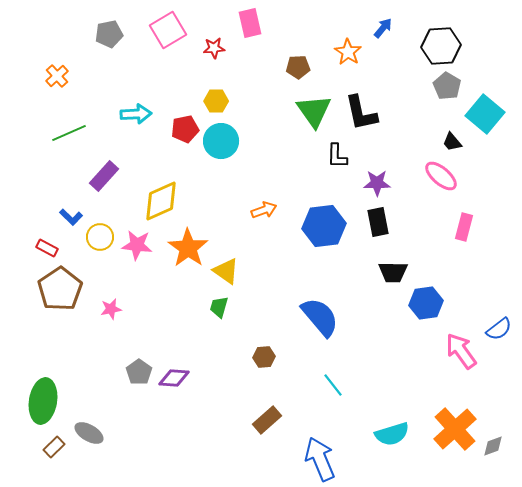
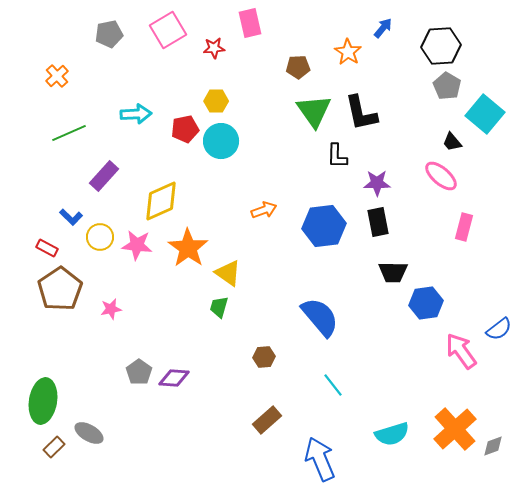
yellow triangle at (226, 271): moved 2 px right, 2 px down
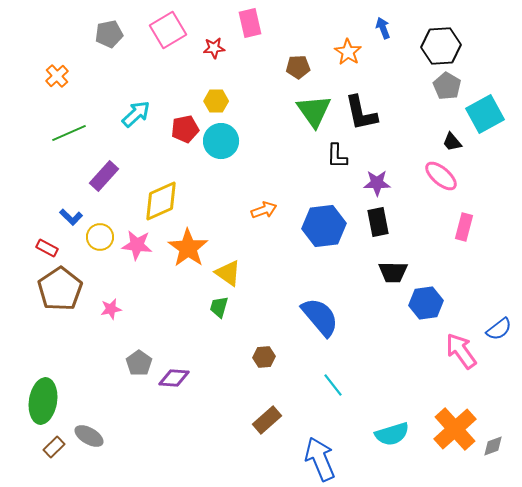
blue arrow at (383, 28): rotated 60 degrees counterclockwise
cyan arrow at (136, 114): rotated 40 degrees counterclockwise
cyan square at (485, 114): rotated 21 degrees clockwise
gray pentagon at (139, 372): moved 9 px up
gray ellipse at (89, 433): moved 3 px down
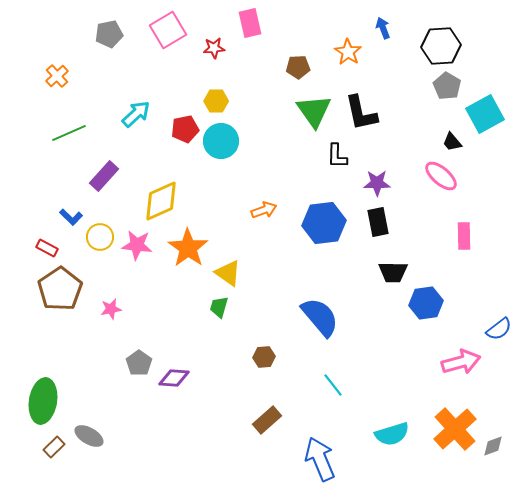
blue hexagon at (324, 226): moved 3 px up
pink rectangle at (464, 227): moved 9 px down; rotated 16 degrees counterclockwise
pink arrow at (461, 351): moved 11 px down; rotated 111 degrees clockwise
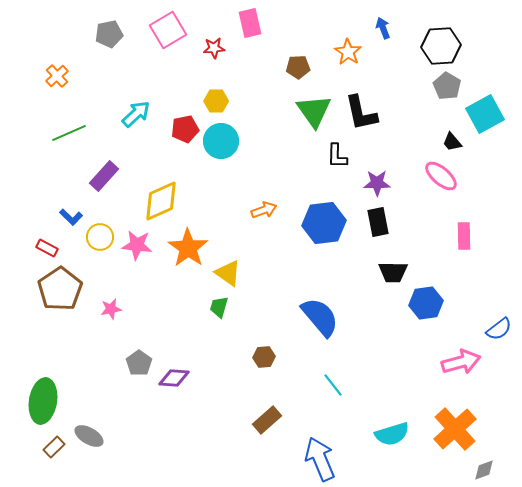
gray diamond at (493, 446): moved 9 px left, 24 px down
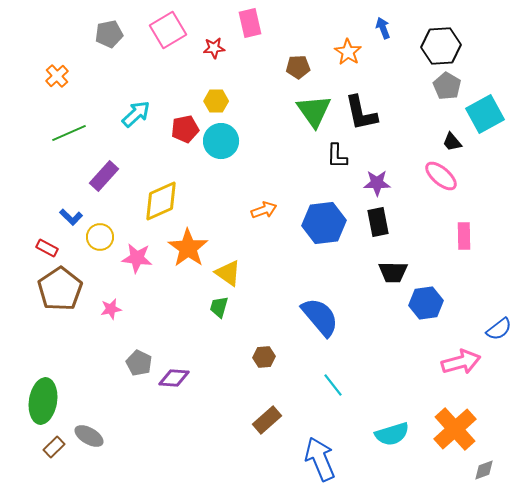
pink star at (137, 245): moved 13 px down
gray pentagon at (139, 363): rotated 10 degrees counterclockwise
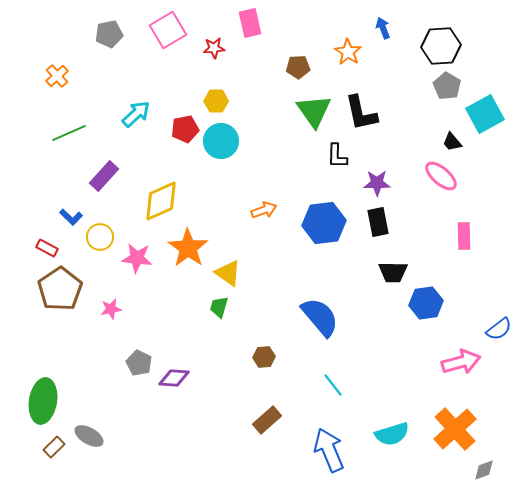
blue arrow at (320, 459): moved 9 px right, 9 px up
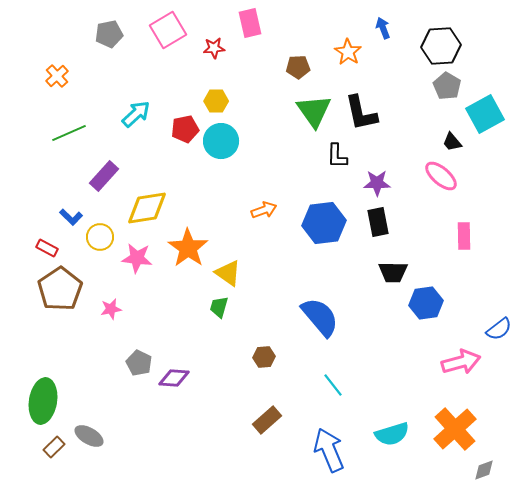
yellow diamond at (161, 201): moved 14 px left, 7 px down; rotated 15 degrees clockwise
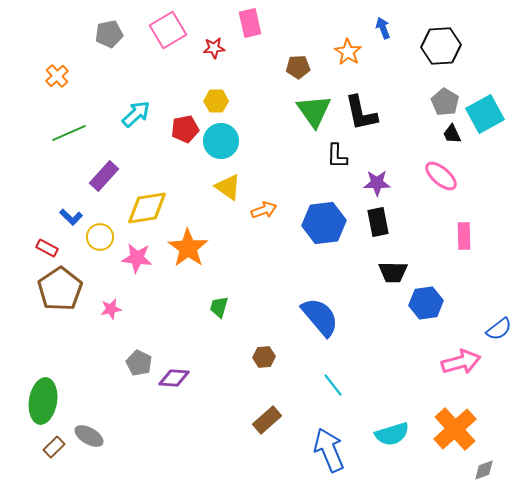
gray pentagon at (447, 86): moved 2 px left, 16 px down
black trapezoid at (452, 142): moved 8 px up; rotated 15 degrees clockwise
yellow triangle at (228, 273): moved 86 px up
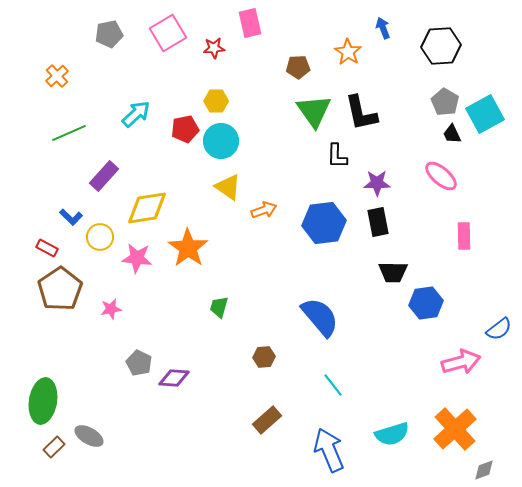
pink square at (168, 30): moved 3 px down
